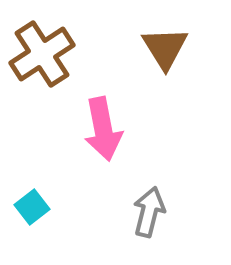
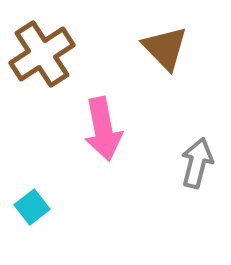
brown triangle: rotated 12 degrees counterclockwise
gray arrow: moved 48 px right, 49 px up
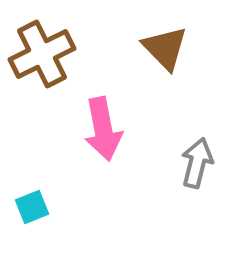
brown cross: rotated 6 degrees clockwise
cyan square: rotated 16 degrees clockwise
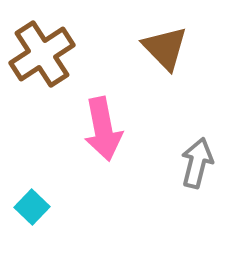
brown cross: rotated 6 degrees counterclockwise
cyan square: rotated 24 degrees counterclockwise
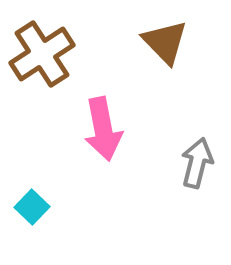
brown triangle: moved 6 px up
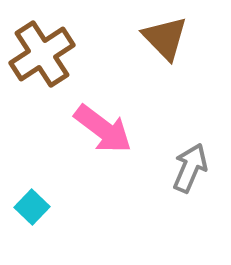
brown triangle: moved 4 px up
pink arrow: rotated 42 degrees counterclockwise
gray arrow: moved 7 px left, 5 px down; rotated 9 degrees clockwise
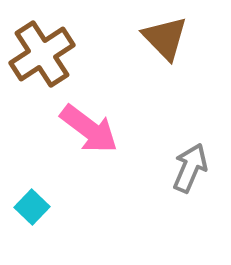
pink arrow: moved 14 px left
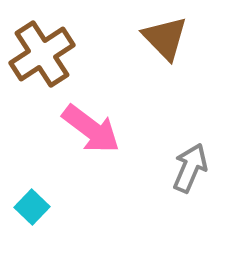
pink arrow: moved 2 px right
